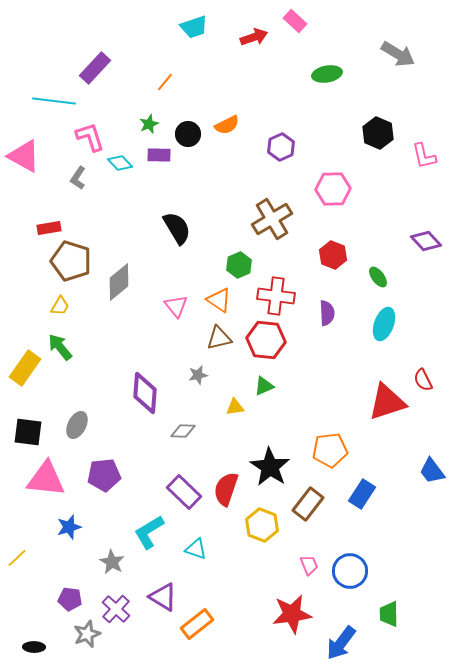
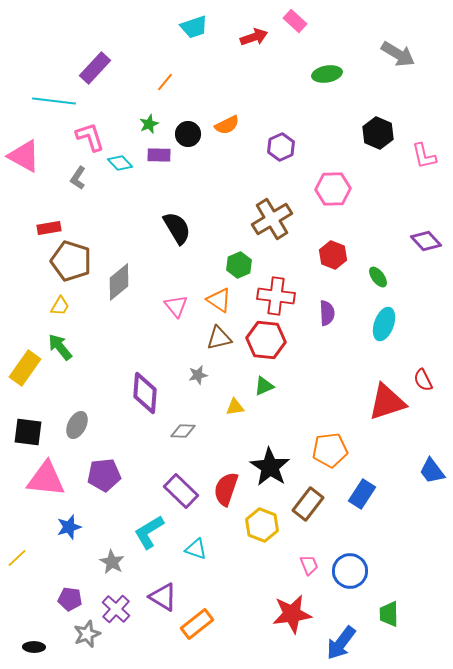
purple rectangle at (184, 492): moved 3 px left, 1 px up
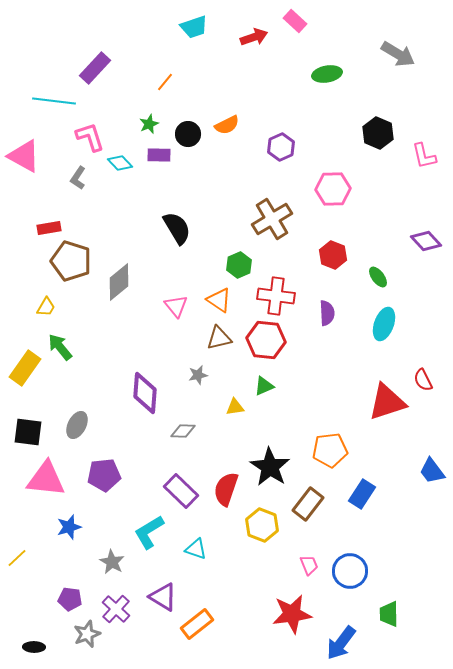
yellow trapezoid at (60, 306): moved 14 px left, 1 px down
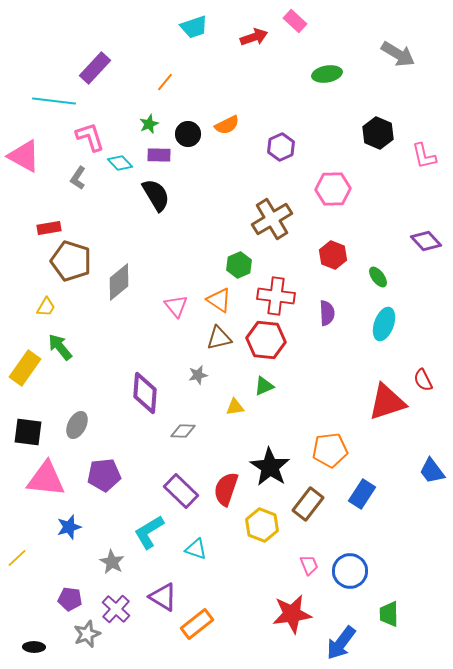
black semicircle at (177, 228): moved 21 px left, 33 px up
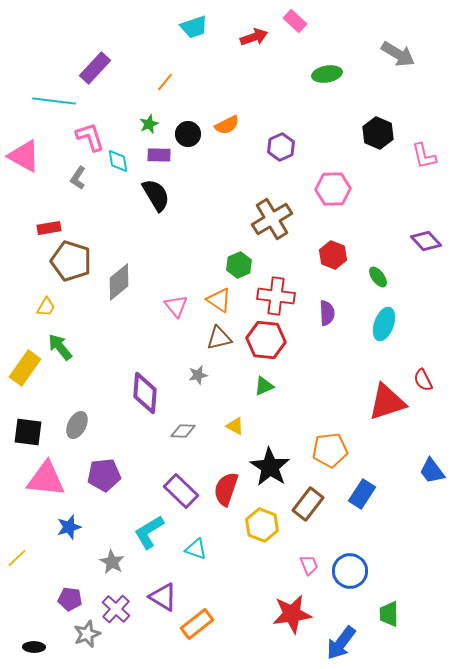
cyan diamond at (120, 163): moved 2 px left, 2 px up; rotated 35 degrees clockwise
yellow triangle at (235, 407): moved 19 px down; rotated 36 degrees clockwise
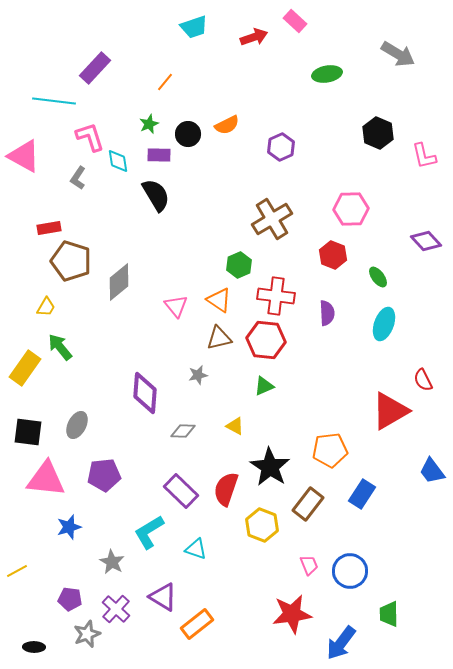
pink hexagon at (333, 189): moved 18 px right, 20 px down
red triangle at (387, 402): moved 3 px right, 9 px down; rotated 12 degrees counterclockwise
yellow line at (17, 558): moved 13 px down; rotated 15 degrees clockwise
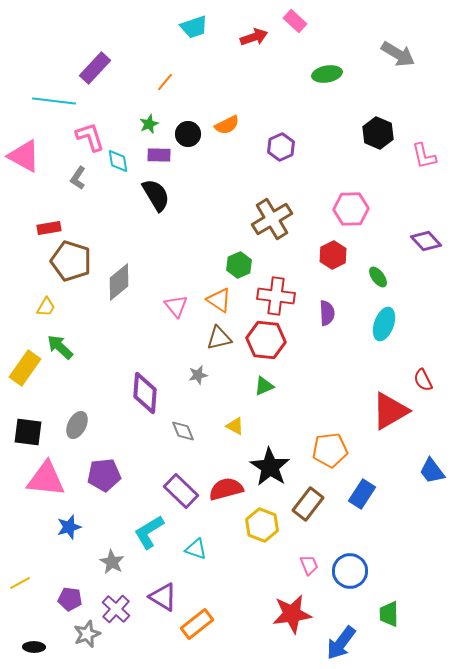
red hexagon at (333, 255): rotated 12 degrees clockwise
green arrow at (60, 347): rotated 8 degrees counterclockwise
gray diamond at (183, 431): rotated 65 degrees clockwise
red semicircle at (226, 489): rotated 56 degrees clockwise
yellow line at (17, 571): moved 3 px right, 12 px down
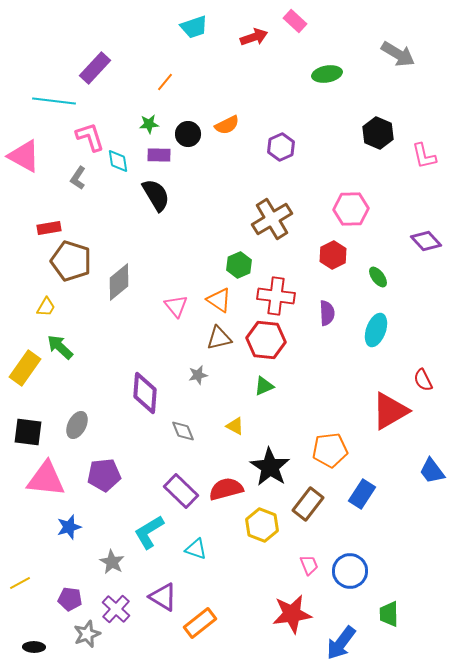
green star at (149, 124): rotated 18 degrees clockwise
cyan ellipse at (384, 324): moved 8 px left, 6 px down
orange rectangle at (197, 624): moved 3 px right, 1 px up
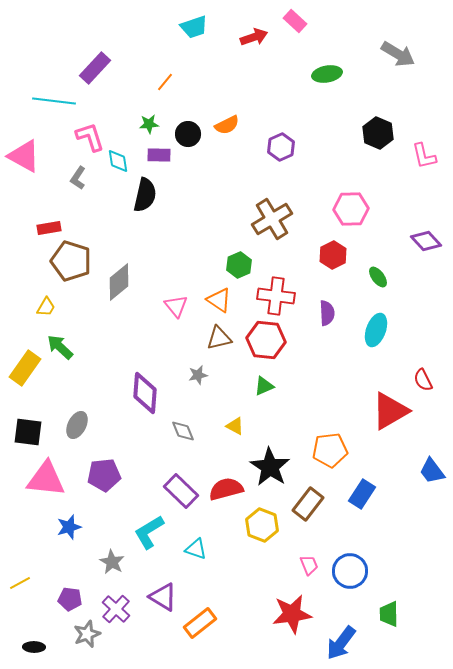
black semicircle at (156, 195): moved 11 px left; rotated 44 degrees clockwise
